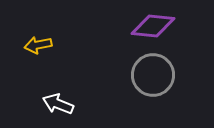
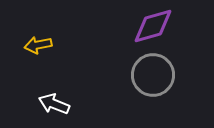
purple diamond: rotated 21 degrees counterclockwise
white arrow: moved 4 px left
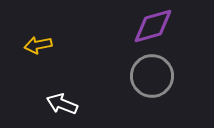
gray circle: moved 1 px left, 1 px down
white arrow: moved 8 px right
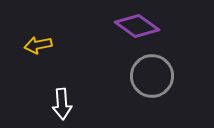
purple diamond: moved 16 px left; rotated 51 degrees clockwise
white arrow: rotated 116 degrees counterclockwise
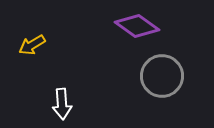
yellow arrow: moved 6 px left; rotated 20 degrees counterclockwise
gray circle: moved 10 px right
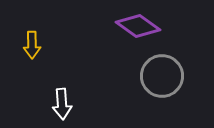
purple diamond: moved 1 px right
yellow arrow: rotated 60 degrees counterclockwise
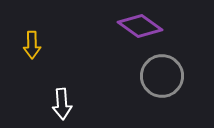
purple diamond: moved 2 px right
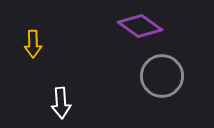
yellow arrow: moved 1 px right, 1 px up
white arrow: moved 1 px left, 1 px up
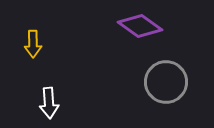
gray circle: moved 4 px right, 6 px down
white arrow: moved 12 px left
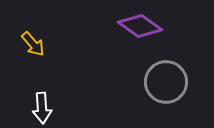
yellow arrow: rotated 40 degrees counterclockwise
white arrow: moved 7 px left, 5 px down
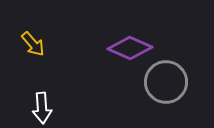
purple diamond: moved 10 px left, 22 px down; rotated 12 degrees counterclockwise
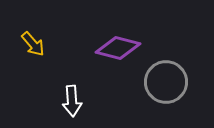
purple diamond: moved 12 px left; rotated 9 degrees counterclockwise
white arrow: moved 30 px right, 7 px up
